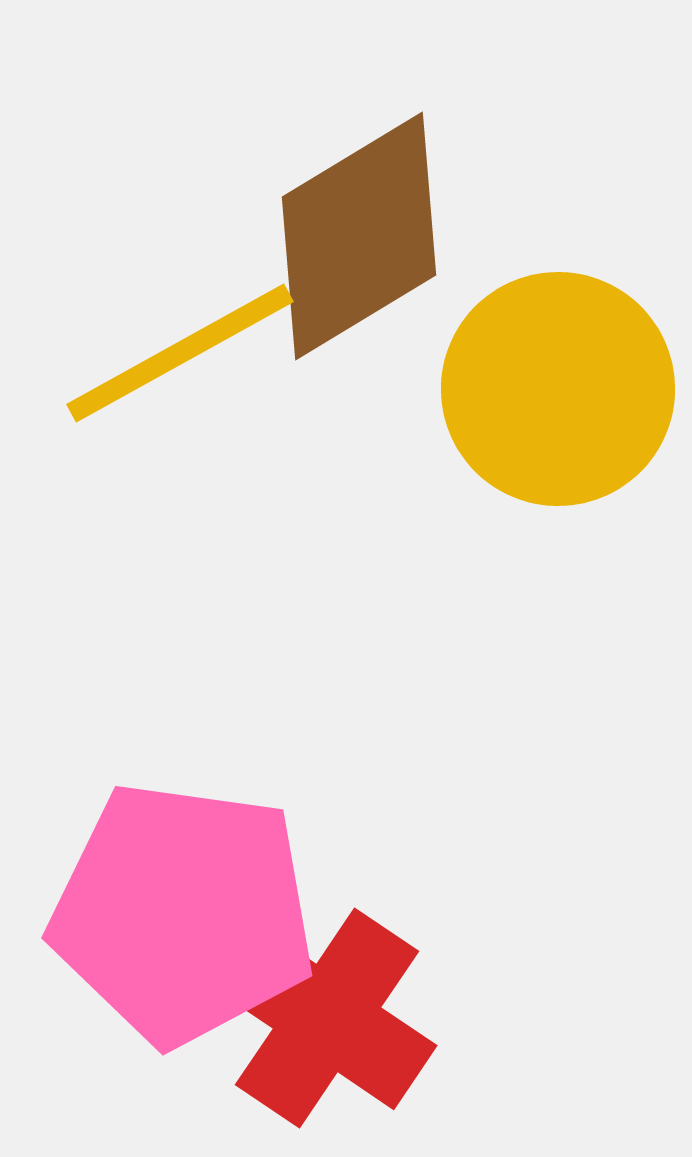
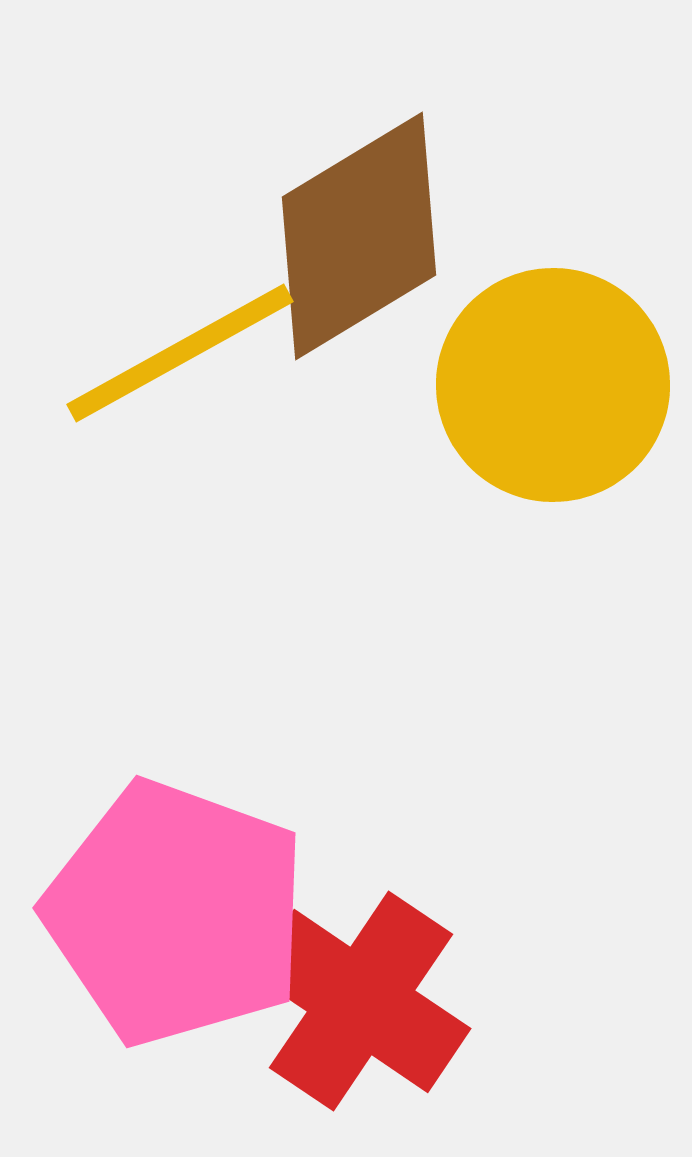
yellow circle: moved 5 px left, 4 px up
pink pentagon: moved 7 px left; rotated 12 degrees clockwise
red cross: moved 34 px right, 17 px up
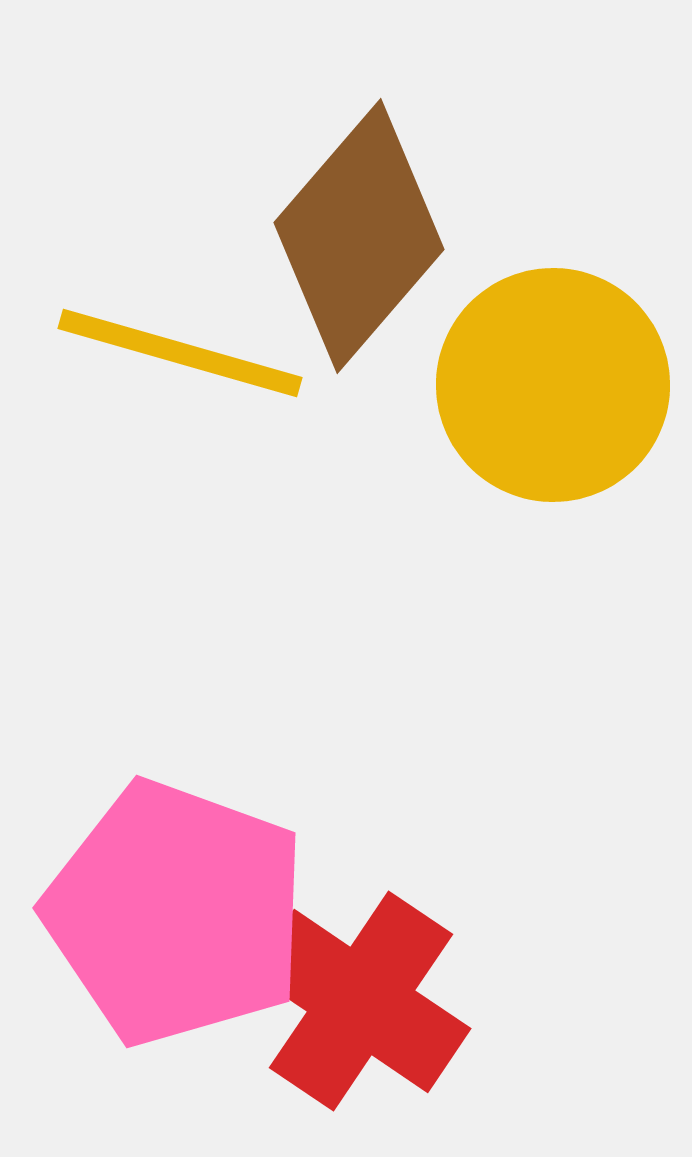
brown diamond: rotated 18 degrees counterclockwise
yellow line: rotated 45 degrees clockwise
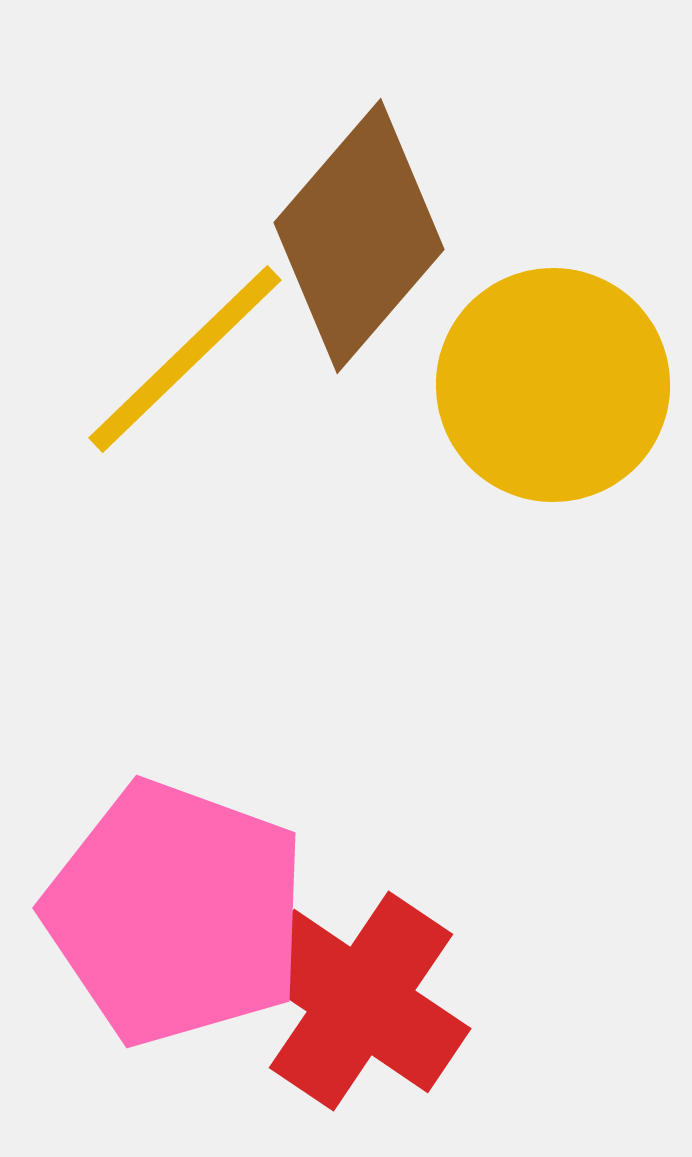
yellow line: moved 5 px right, 6 px down; rotated 60 degrees counterclockwise
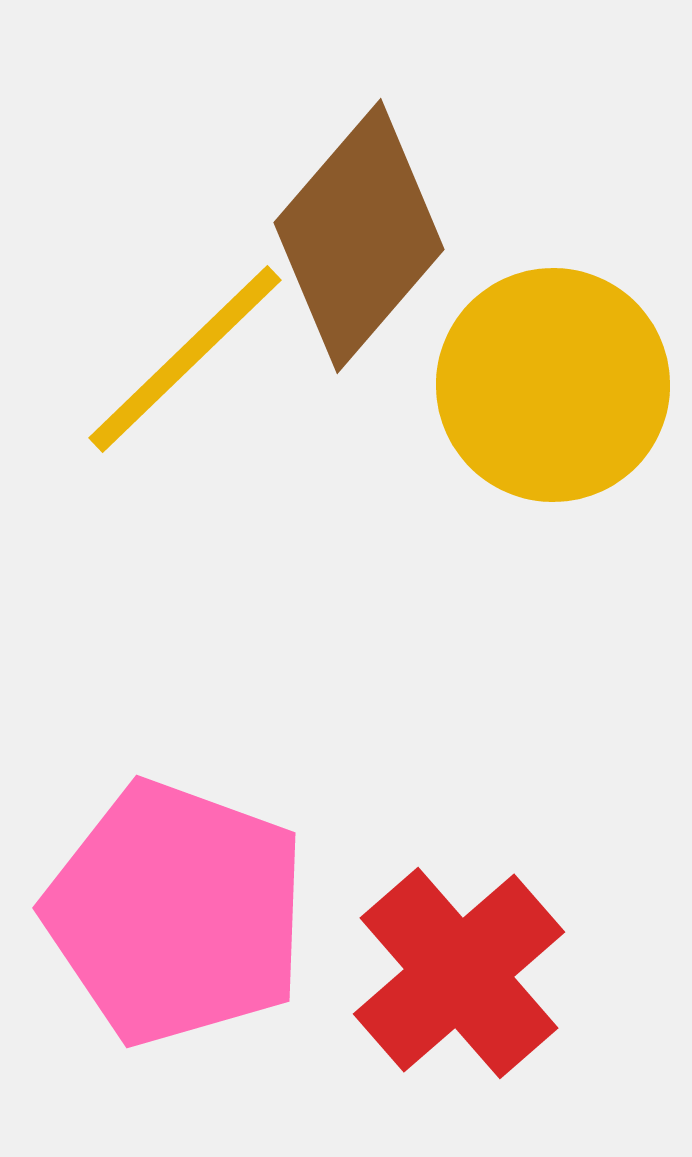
red cross: moved 98 px right, 28 px up; rotated 15 degrees clockwise
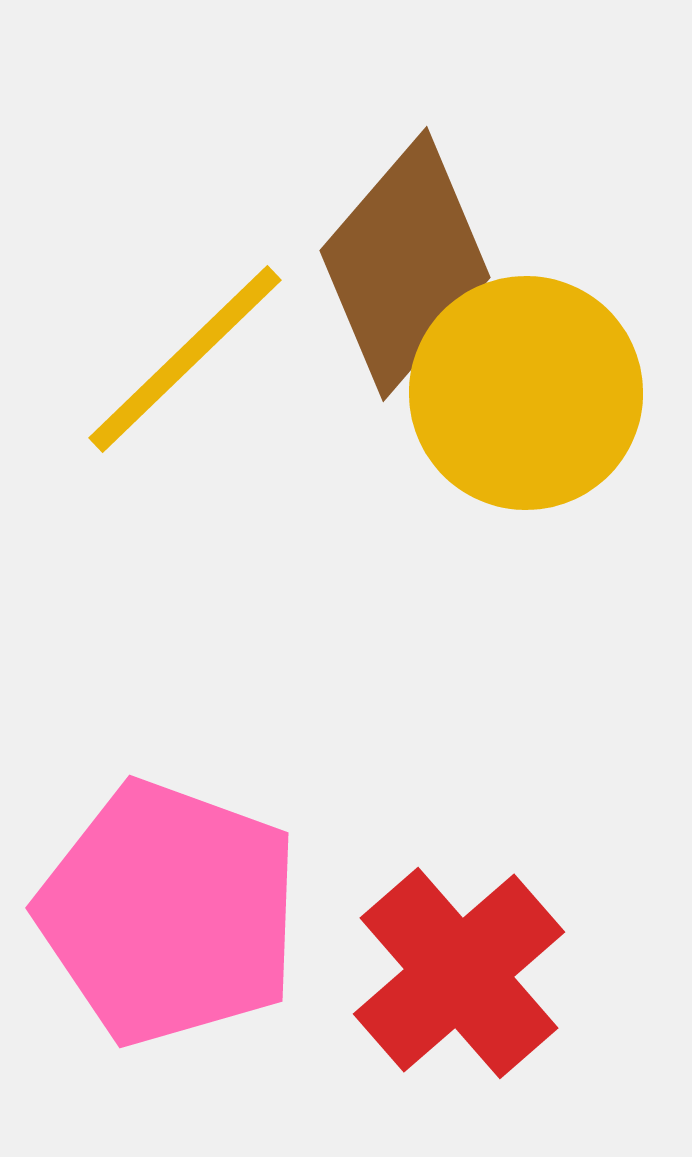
brown diamond: moved 46 px right, 28 px down
yellow circle: moved 27 px left, 8 px down
pink pentagon: moved 7 px left
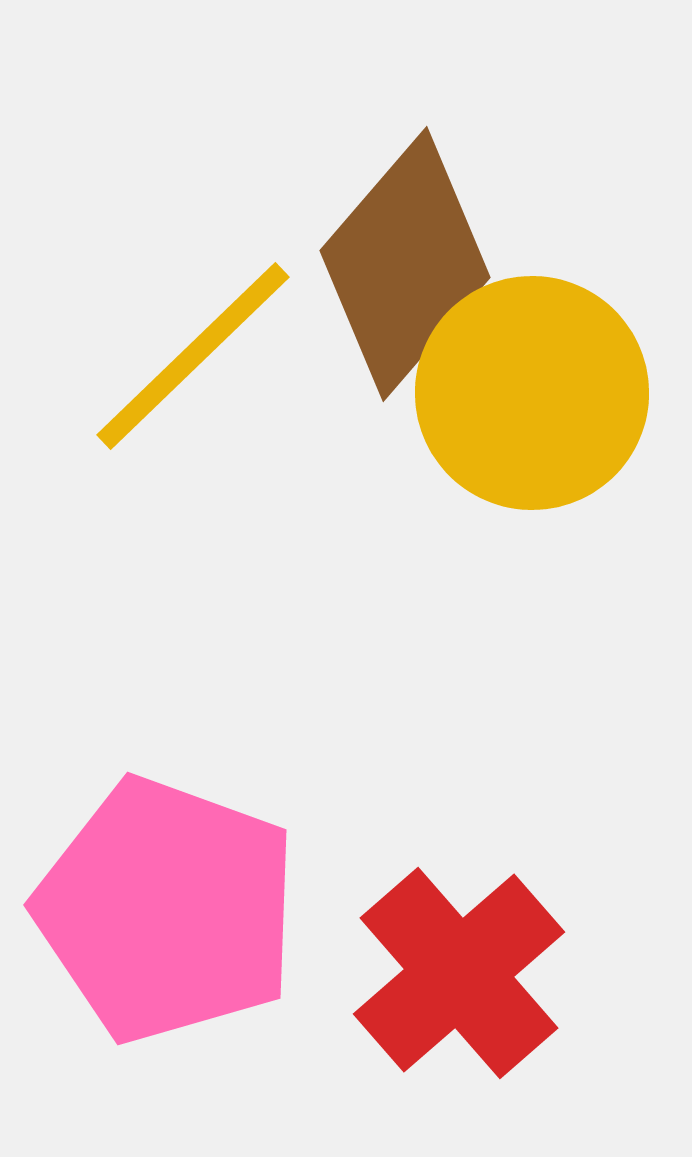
yellow line: moved 8 px right, 3 px up
yellow circle: moved 6 px right
pink pentagon: moved 2 px left, 3 px up
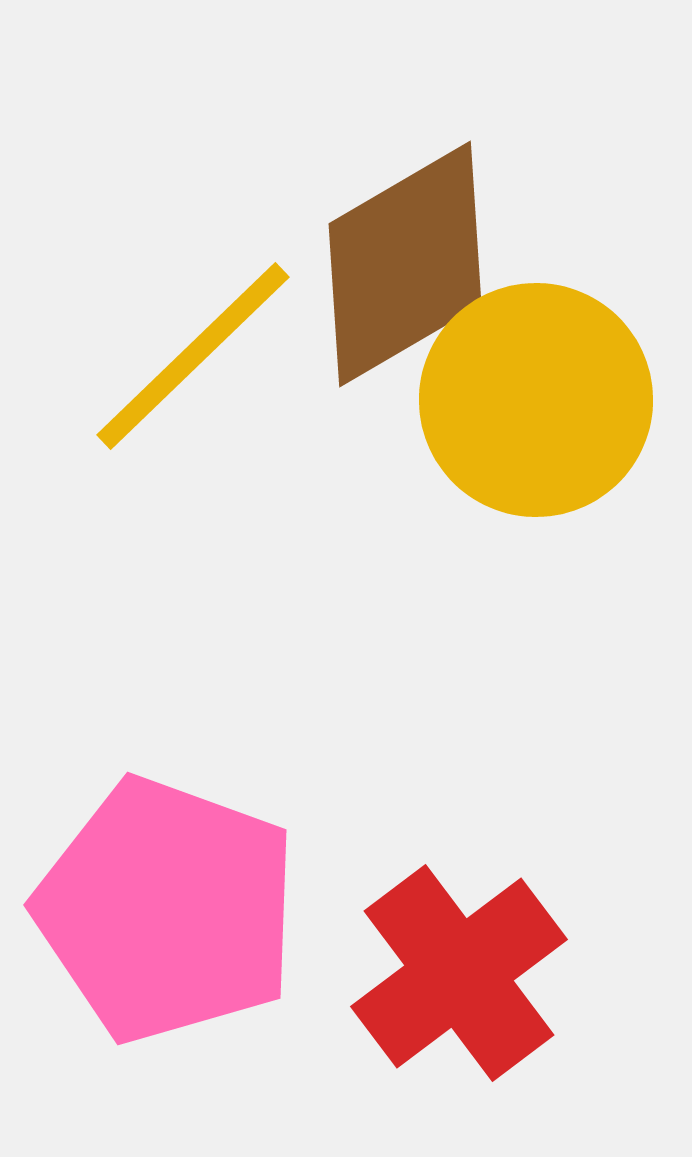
brown diamond: rotated 19 degrees clockwise
yellow circle: moved 4 px right, 7 px down
red cross: rotated 4 degrees clockwise
